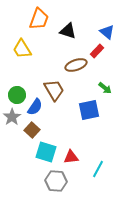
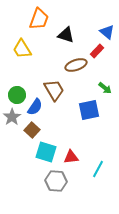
black triangle: moved 2 px left, 4 px down
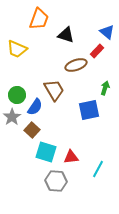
yellow trapezoid: moved 5 px left; rotated 35 degrees counterclockwise
green arrow: rotated 112 degrees counterclockwise
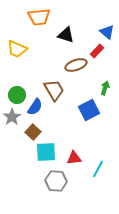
orange trapezoid: moved 2 px up; rotated 65 degrees clockwise
blue square: rotated 15 degrees counterclockwise
brown square: moved 1 px right, 2 px down
cyan square: rotated 20 degrees counterclockwise
red triangle: moved 3 px right, 1 px down
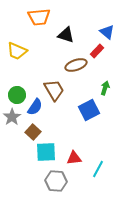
yellow trapezoid: moved 2 px down
